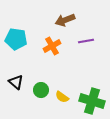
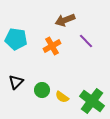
purple line: rotated 56 degrees clockwise
black triangle: rotated 35 degrees clockwise
green circle: moved 1 px right
green cross: rotated 20 degrees clockwise
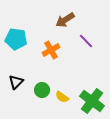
brown arrow: rotated 12 degrees counterclockwise
orange cross: moved 1 px left, 4 px down
